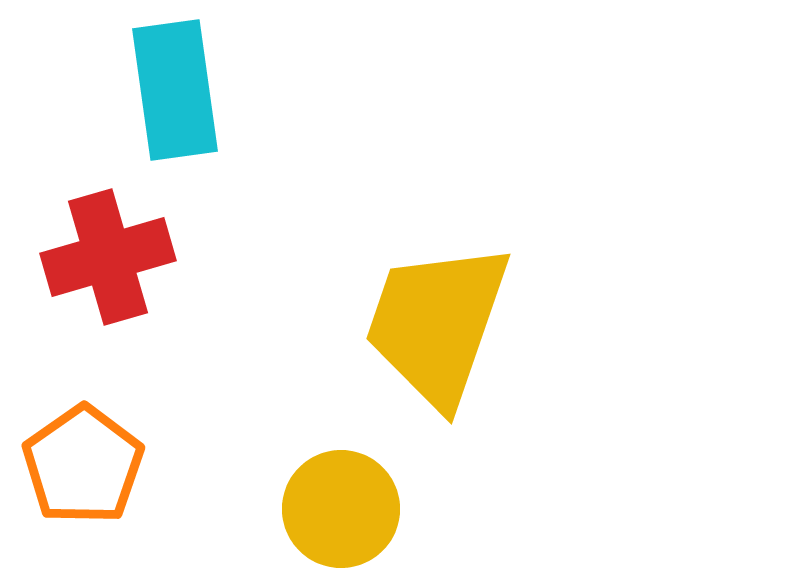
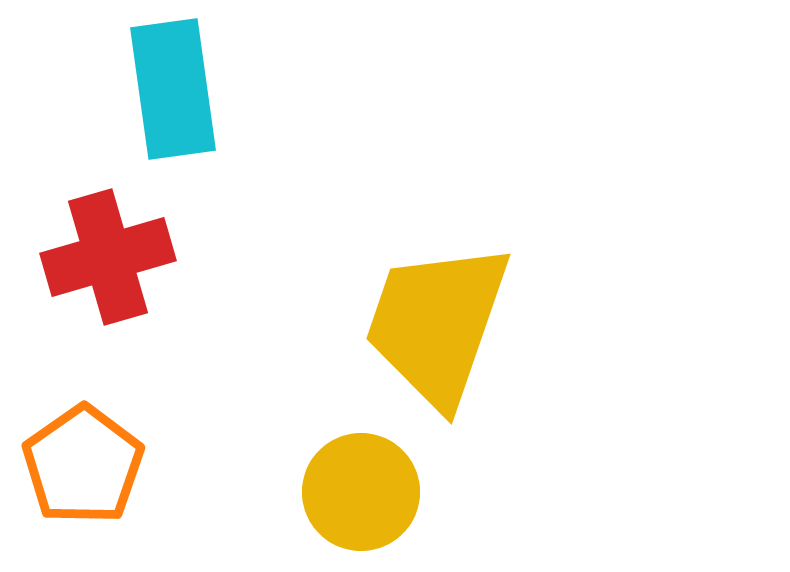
cyan rectangle: moved 2 px left, 1 px up
yellow circle: moved 20 px right, 17 px up
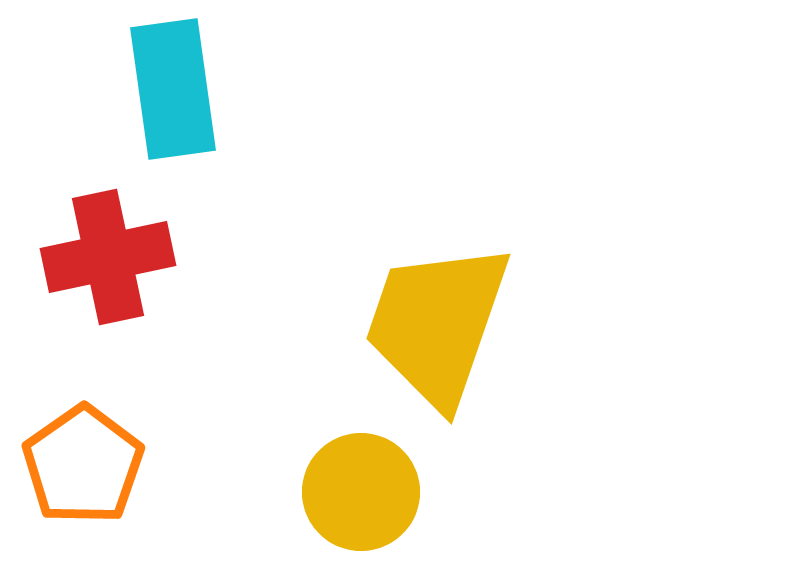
red cross: rotated 4 degrees clockwise
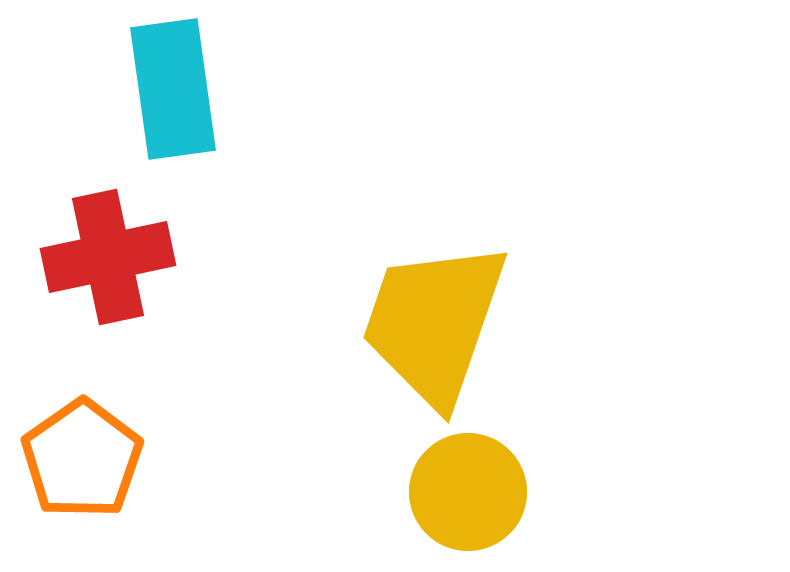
yellow trapezoid: moved 3 px left, 1 px up
orange pentagon: moved 1 px left, 6 px up
yellow circle: moved 107 px right
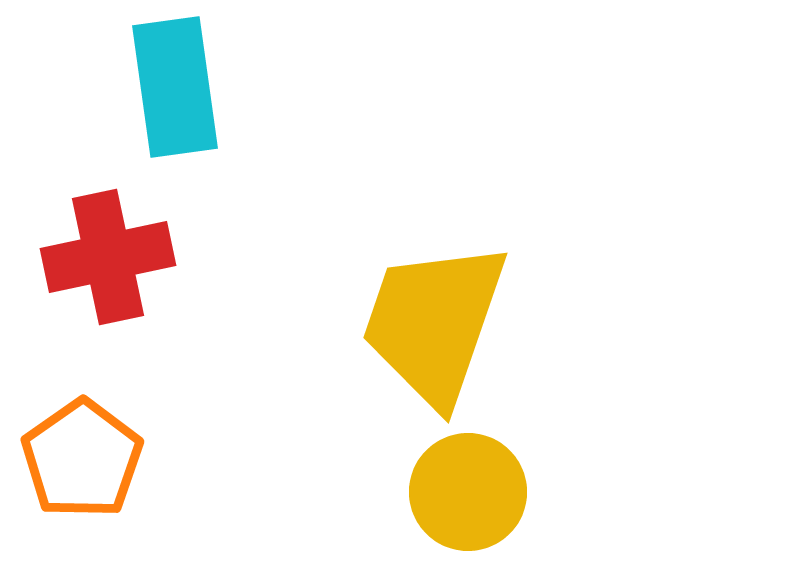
cyan rectangle: moved 2 px right, 2 px up
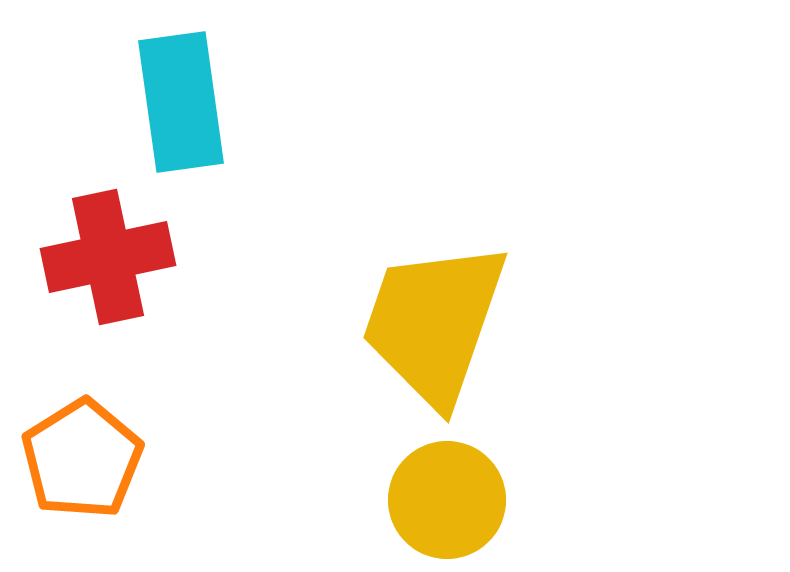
cyan rectangle: moved 6 px right, 15 px down
orange pentagon: rotated 3 degrees clockwise
yellow circle: moved 21 px left, 8 px down
